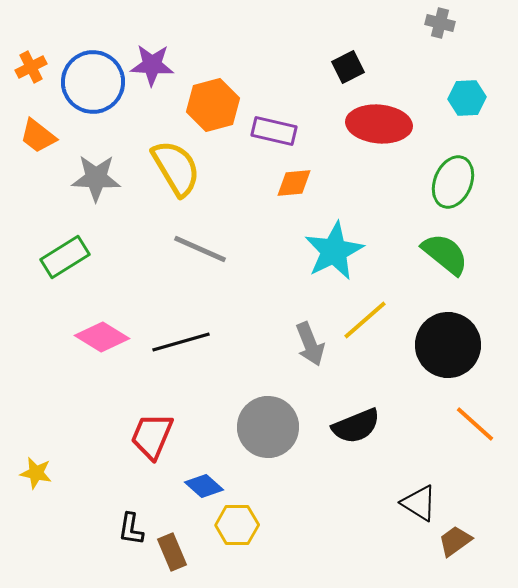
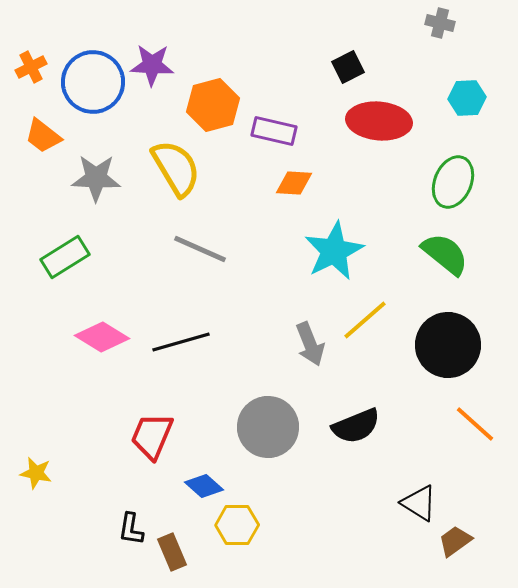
red ellipse: moved 3 px up
orange trapezoid: moved 5 px right
orange diamond: rotated 9 degrees clockwise
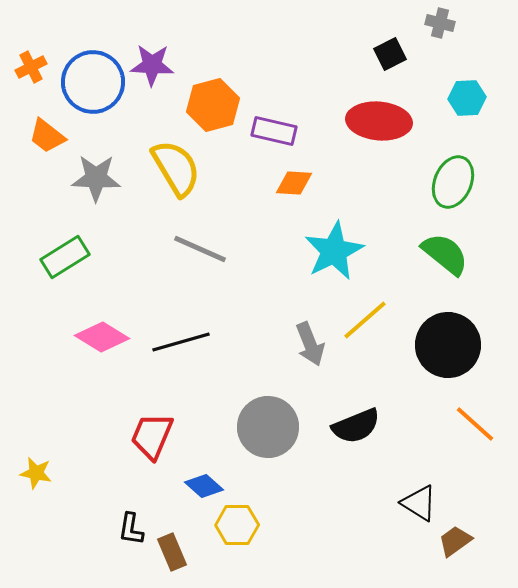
black square: moved 42 px right, 13 px up
orange trapezoid: moved 4 px right
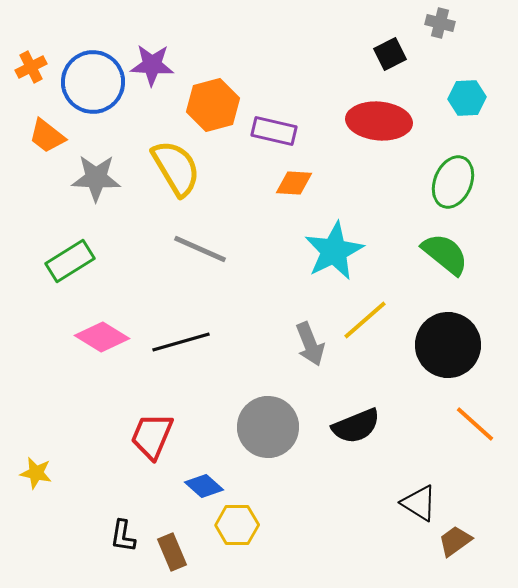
green rectangle: moved 5 px right, 4 px down
black L-shape: moved 8 px left, 7 px down
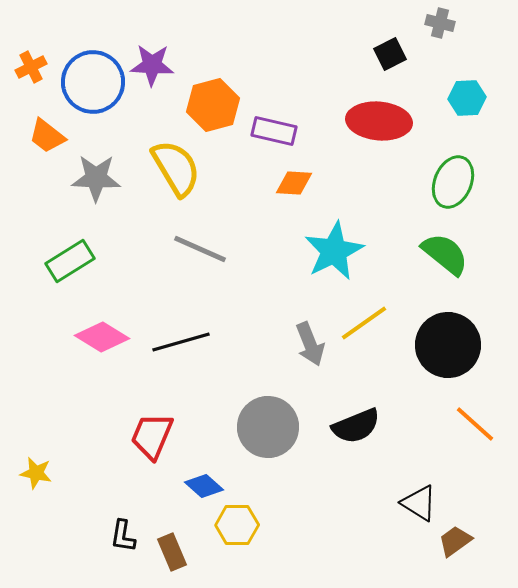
yellow line: moved 1 px left, 3 px down; rotated 6 degrees clockwise
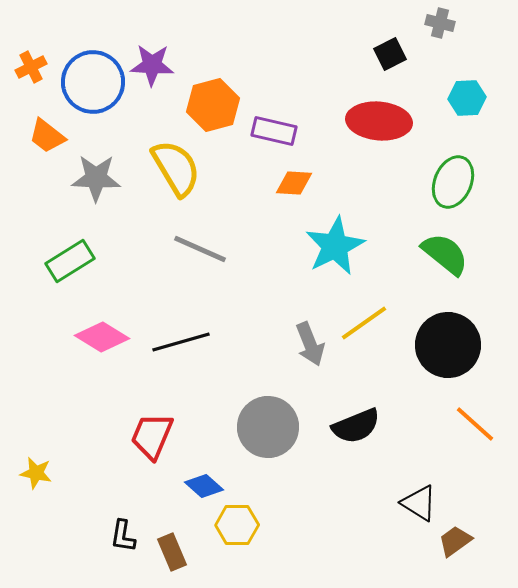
cyan star: moved 1 px right, 5 px up
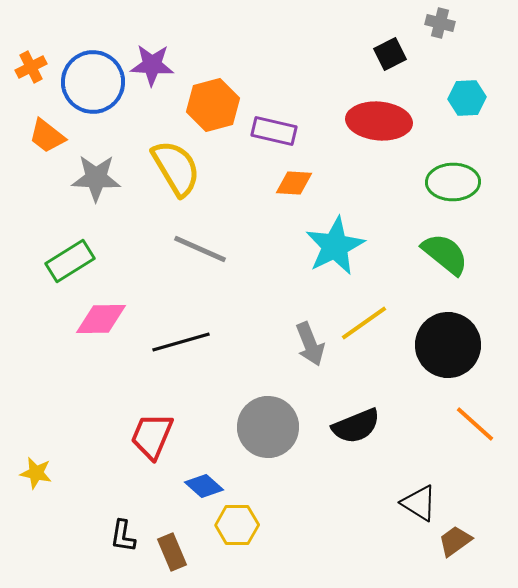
green ellipse: rotated 66 degrees clockwise
pink diamond: moved 1 px left, 18 px up; rotated 32 degrees counterclockwise
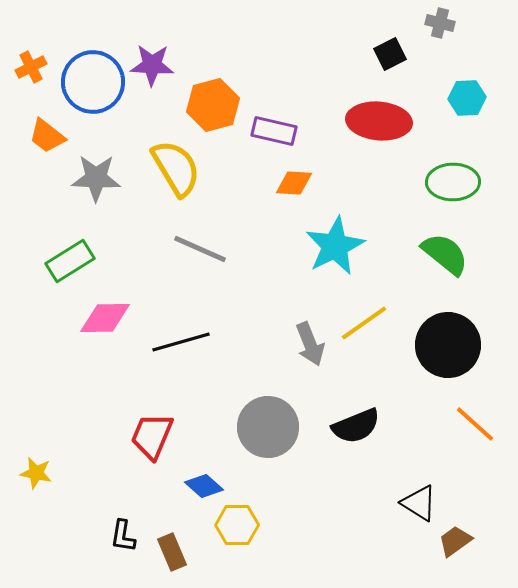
pink diamond: moved 4 px right, 1 px up
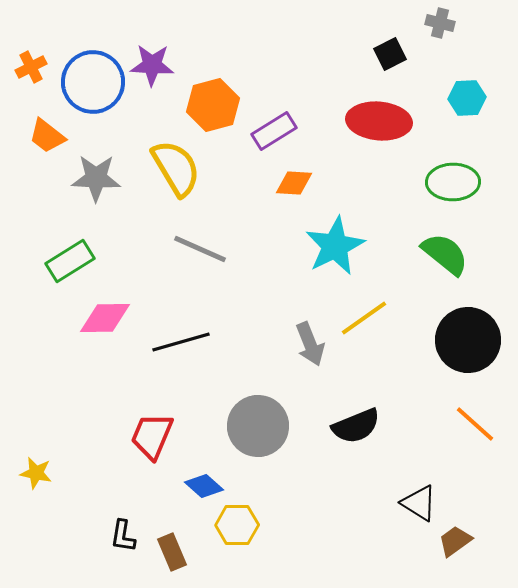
purple rectangle: rotated 45 degrees counterclockwise
yellow line: moved 5 px up
black circle: moved 20 px right, 5 px up
gray circle: moved 10 px left, 1 px up
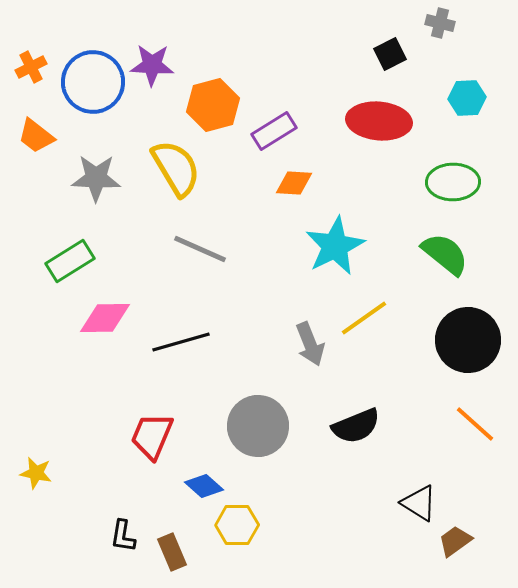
orange trapezoid: moved 11 px left
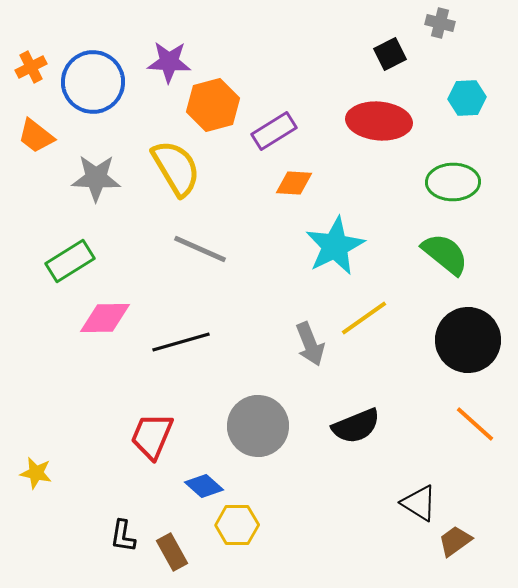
purple star: moved 17 px right, 3 px up
brown rectangle: rotated 6 degrees counterclockwise
